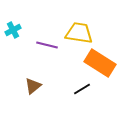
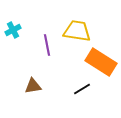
yellow trapezoid: moved 2 px left, 2 px up
purple line: rotated 65 degrees clockwise
orange rectangle: moved 1 px right, 1 px up
brown triangle: rotated 30 degrees clockwise
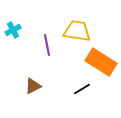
brown triangle: rotated 18 degrees counterclockwise
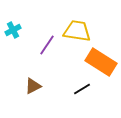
purple line: rotated 45 degrees clockwise
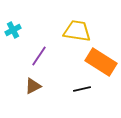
purple line: moved 8 px left, 11 px down
black line: rotated 18 degrees clockwise
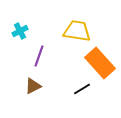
cyan cross: moved 7 px right, 1 px down
purple line: rotated 15 degrees counterclockwise
orange rectangle: moved 1 px left, 1 px down; rotated 16 degrees clockwise
black line: rotated 18 degrees counterclockwise
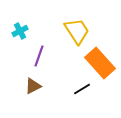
yellow trapezoid: rotated 48 degrees clockwise
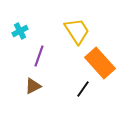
black line: moved 1 px right; rotated 24 degrees counterclockwise
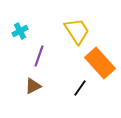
black line: moved 3 px left, 1 px up
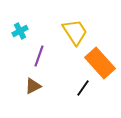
yellow trapezoid: moved 2 px left, 1 px down
black line: moved 3 px right
